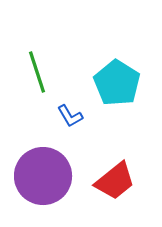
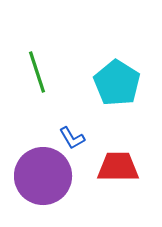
blue L-shape: moved 2 px right, 22 px down
red trapezoid: moved 3 px right, 14 px up; rotated 141 degrees counterclockwise
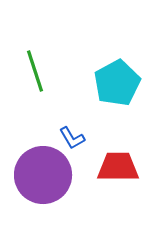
green line: moved 2 px left, 1 px up
cyan pentagon: rotated 12 degrees clockwise
purple circle: moved 1 px up
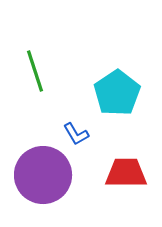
cyan pentagon: moved 10 px down; rotated 6 degrees counterclockwise
blue L-shape: moved 4 px right, 4 px up
red trapezoid: moved 8 px right, 6 px down
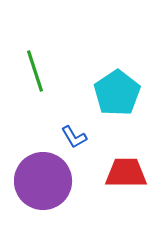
blue L-shape: moved 2 px left, 3 px down
purple circle: moved 6 px down
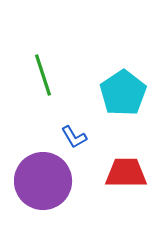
green line: moved 8 px right, 4 px down
cyan pentagon: moved 6 px right
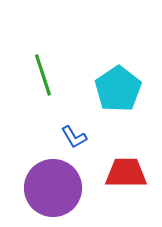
cyan pentagon: moved 5 px left, 4 px up
purple circle: moved 10 px right, 7 px down
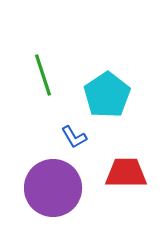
cyan pentagon: moved 11 px left, 6 px down
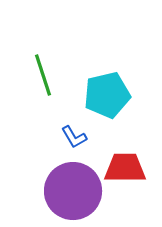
cyan pentagon: rotated 21 degrees clockwise
red trapezoid: moved 1 px left, 5 px up
purple circle: moved 20 px right, 3 px down
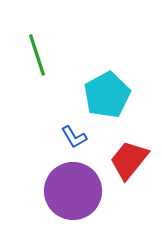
green line: moved 6 px left, 20 px up
cyan pentagon: rotated 15 degrees counterclockwise
red trapezoid: moved 4 px right, 8 px up; rotated 51 degrees counterclockwise
